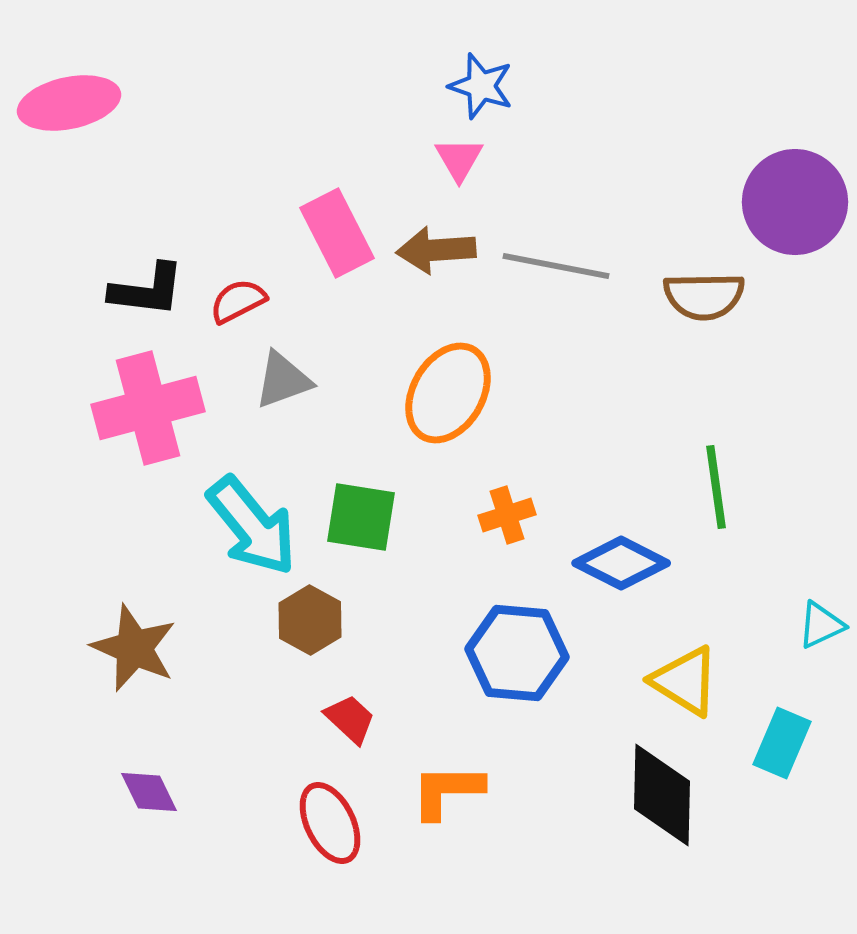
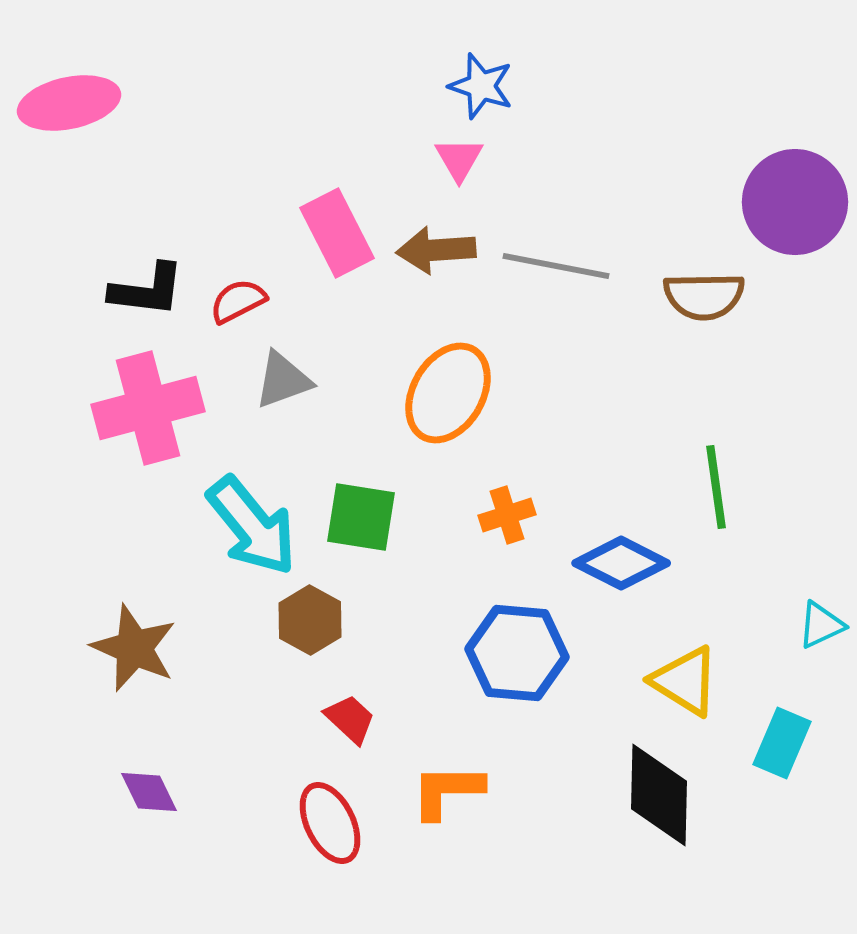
black diamond: moved 3 px left
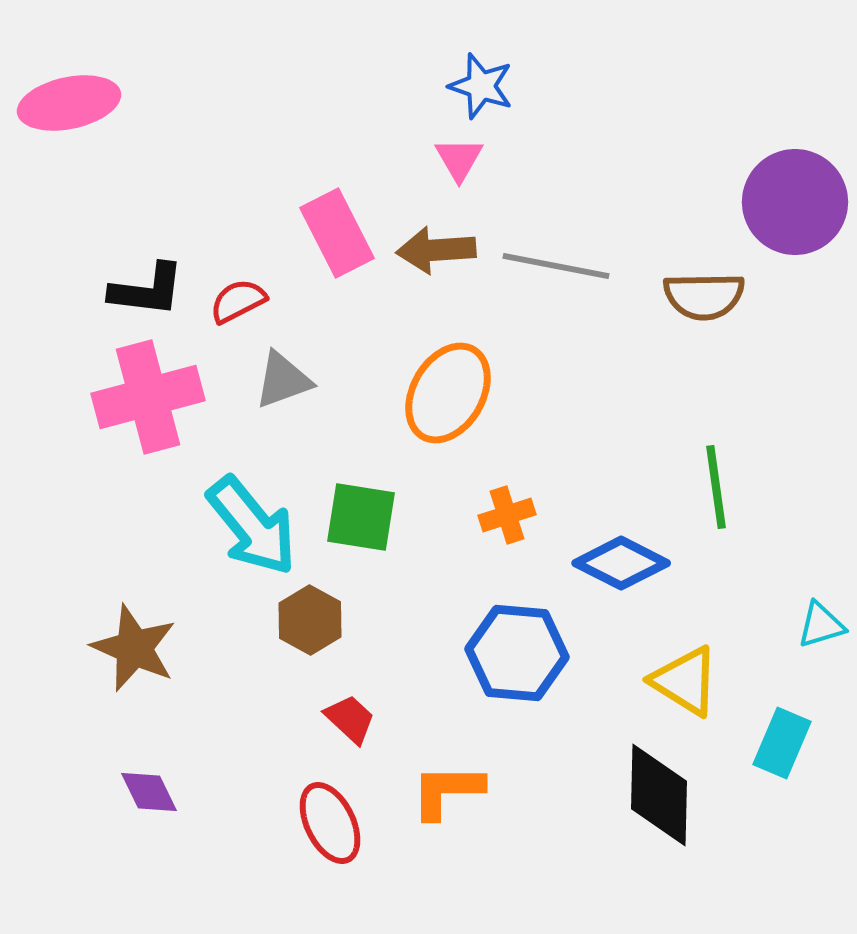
pink cross: moved 11 px up
cyan triangle: rotated 8 degrees clockwise
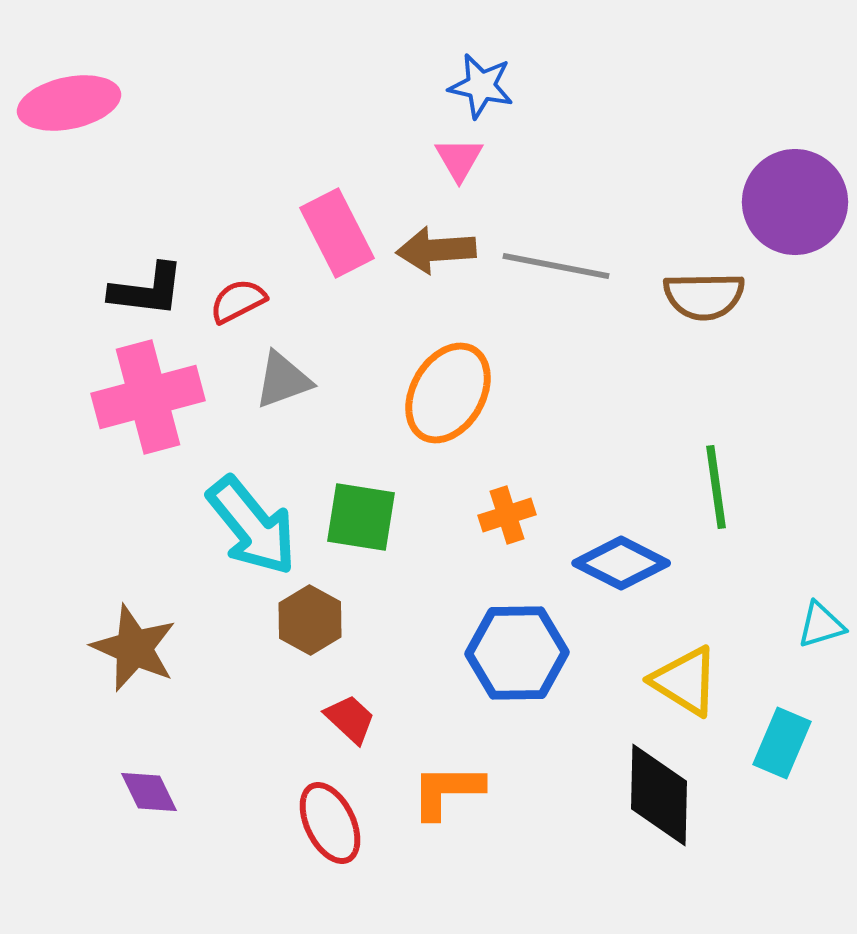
blue star: rotated 6 degrees counterclockwise
blue hexagon: rotated 6 degrees counterclockwise
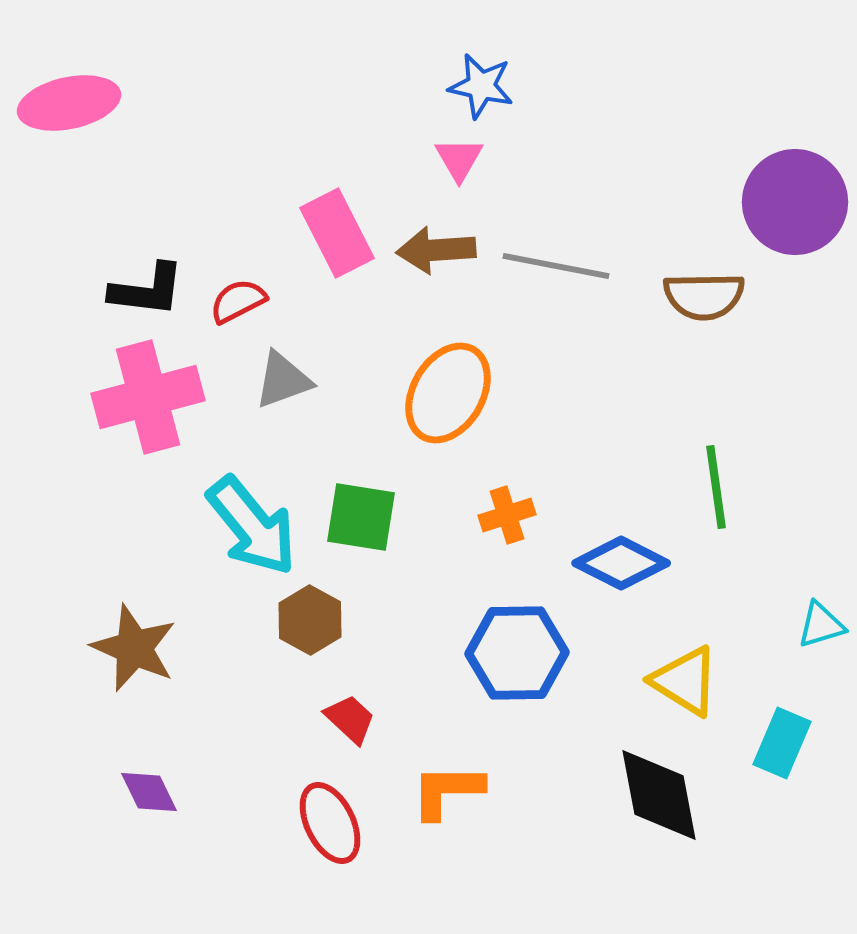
black diamond: rotated 12 degrees counterclockwise
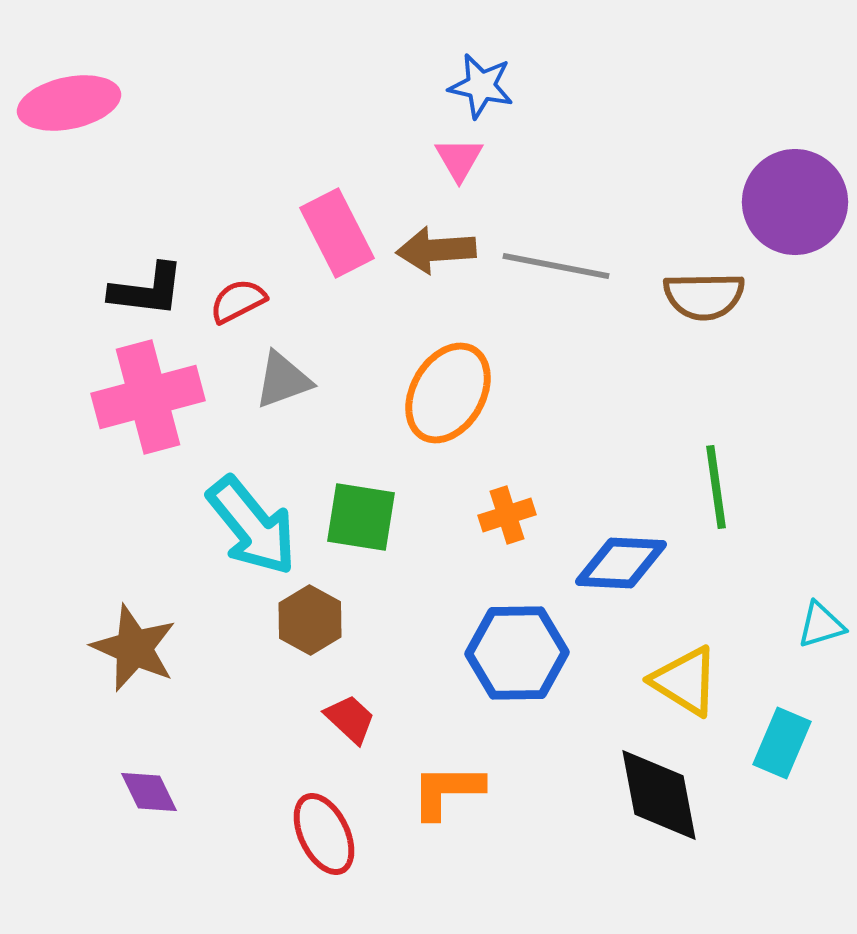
blue diamond: rotated 24 degrees counterclockwise
red ellipse: moved 6 px left, 11 px down
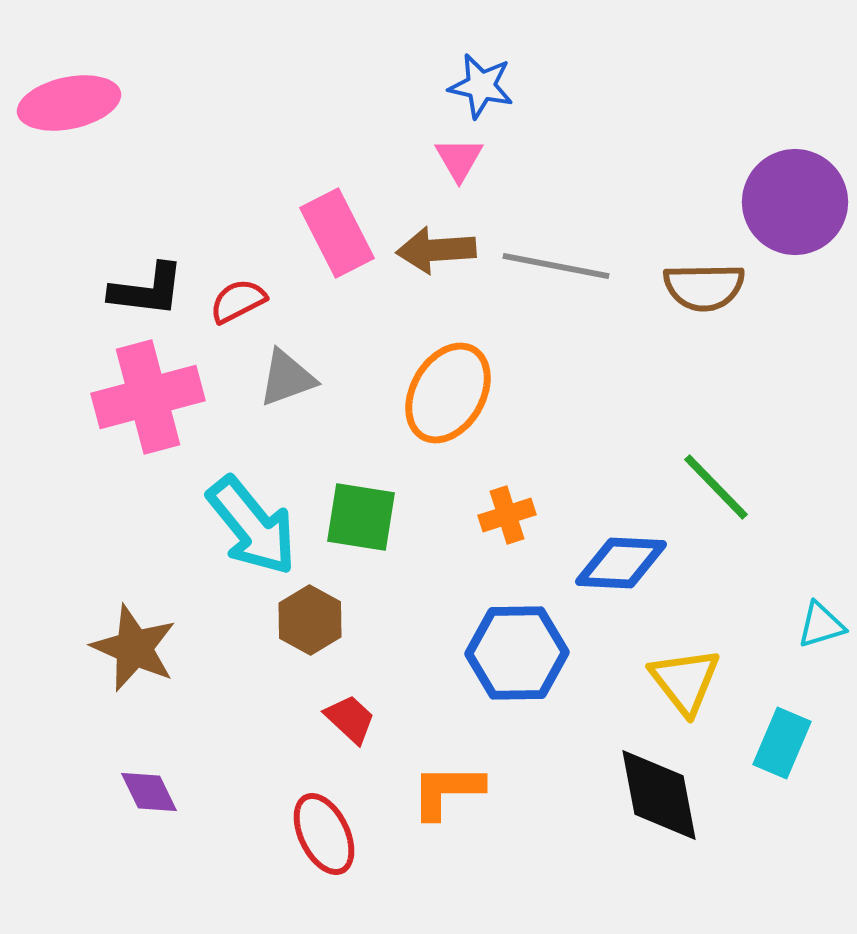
brown semicircle: moved 9 px up
gray triangle: moved 4 px right, 2 px up
green line: rotated 36 degrees counterclockwise
yellow triangle: rotated 20 degrees clockwise
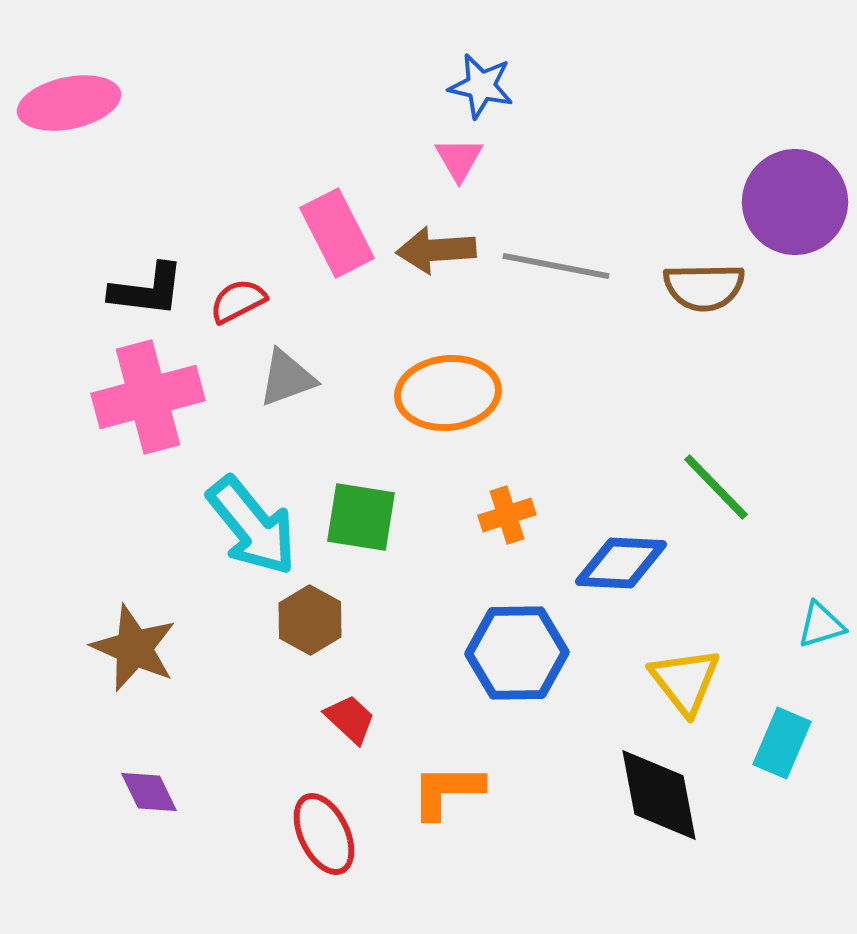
orange ellipse: rotated 54 degrees clockwise
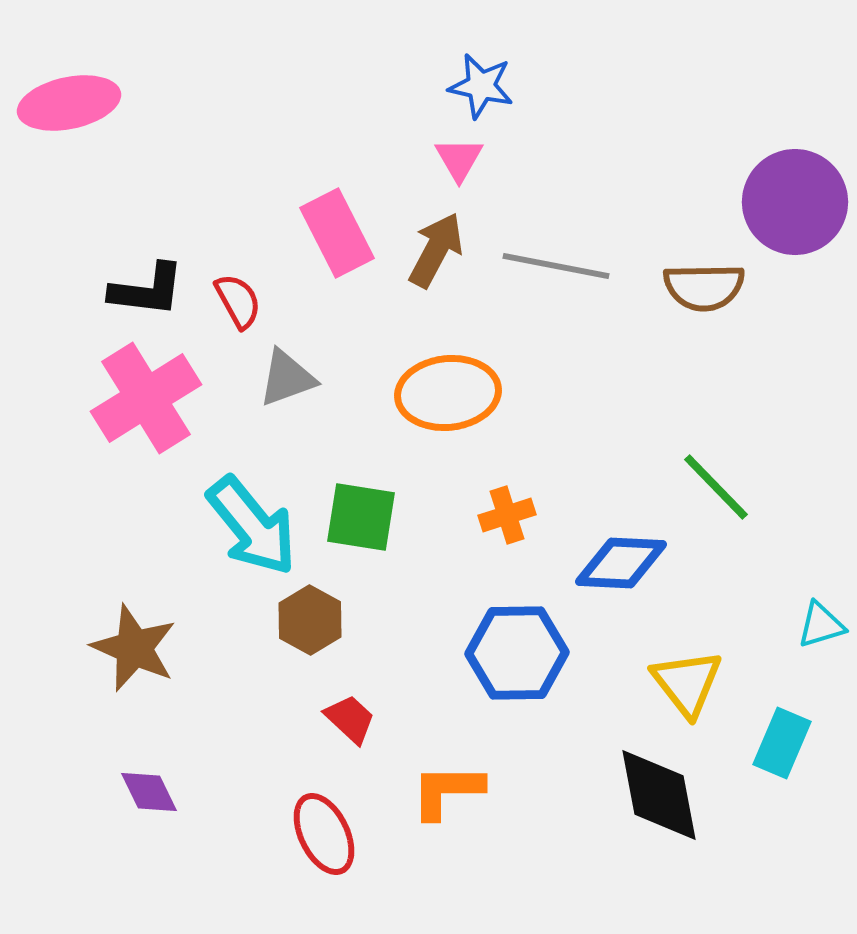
brown arrow: rotated 122 degrees clockwise
red semicircle: rotated 88 degrees clockwise
pink cross: moved 2 px left, 1 px down; rotated 17 degrees counterclockwise
yellow triangle: moved 2 px right, 2 px down
